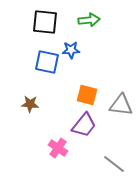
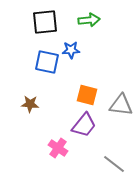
black square: rotated 12 degrees counterclockwise
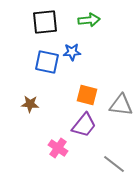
blue star: moved 1 px right, 2 px down
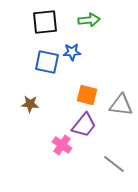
pink cross: moved 4 px right, 3 px up
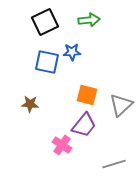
black square: rotated 20 degrees counterclockwise
gray triangle: rotated 50 degrees counterclockwise
gray line: rotated 55 degrees counterclockwise
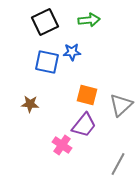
gray line: moved 4 px right; rotated 45 degrees counterclockwise
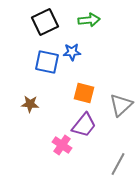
orange square: moved 3 px left, 2 px up
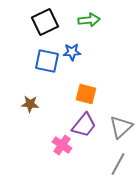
blue square: moved 1 px up
orange square: moved 2 px right, 1 px down
gray triangle: moved 22 px down
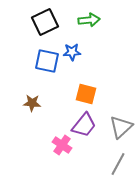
brown star: moved 2 px right, 1 px up
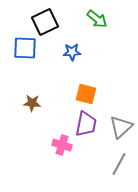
green arrow: moved 8 px right, 1 px up; rotated 45 degrees clockwise
blue square: moved 22 px left, 13 px up; rotated 10 degrees counterclockwise
purple trapezoid: moved 2 px right, 1 px up; rotated 28 degrees counterclockwise
pink cross: rotated 18 degrees counterclockwise
gray line: moved 1 px right
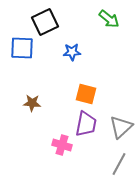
green arrow: moved 12 px right
blue square: moved 3 px left
